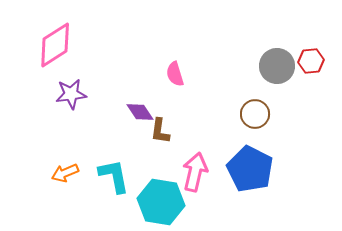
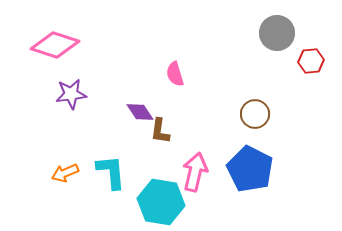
pink diamond: rotated 51 degrees clockwise
gray circle: moved 33 px up
cyan L-shape: moved 3 px left, 4 px up; rotated 6 degrees clockwise
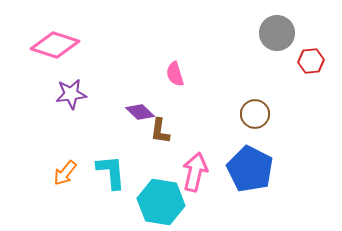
purple diamond: rotated 12 degrees counterclockwise
orange arrow: rotated 28 degrees counterclockwise
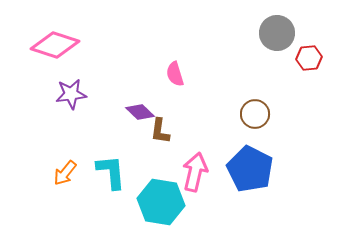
red hexagon: moved 2 px left, 3 px up
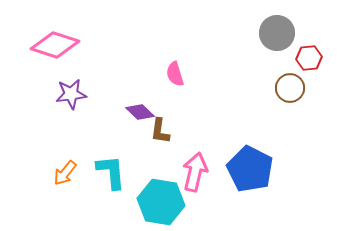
brown circle: moved 35 px right, 26 px up
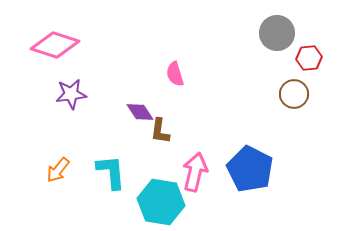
brown circle: moved 4 px right, 6 px down
purple diamond: rotated 12 degrees clockwise
orange arrow: moved 7 px left, 3 px up
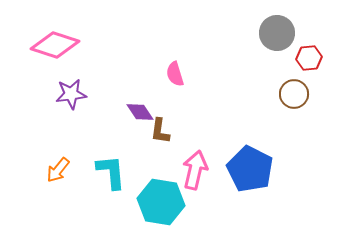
pink arrow: moved 2 px up
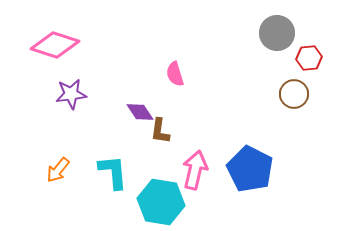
cyan L-shape: moved 2 px right
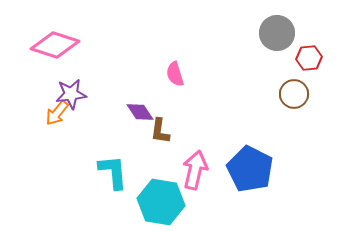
orange arrow: moved 1 px left, 57 px up
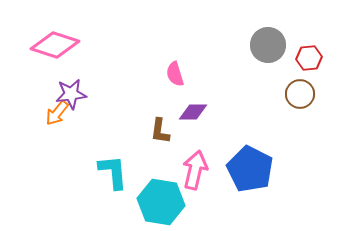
gray circle: moved 9 px left, 12 px down
brown circle: moved 6 px right
purple diamond: moved 53 px right; rotated 56 degrees counterclockwise
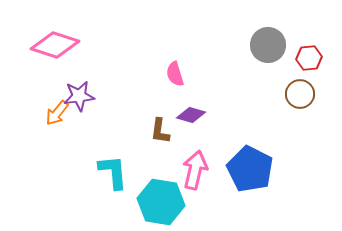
purple star: moved 8 px right, 2 px down
purple diamond: moved 2 px left, 3 px down; rotated 16 degrees clockwise
